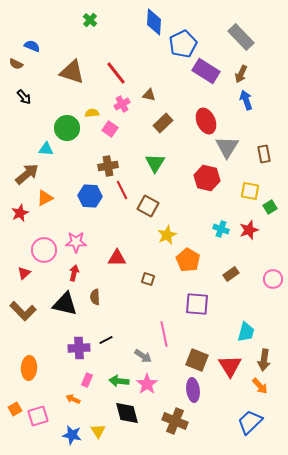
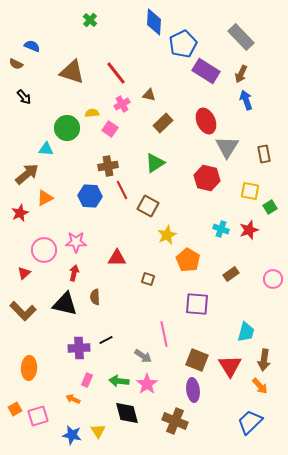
green triangle at (155, 163): rotated 25 degrees clockwise
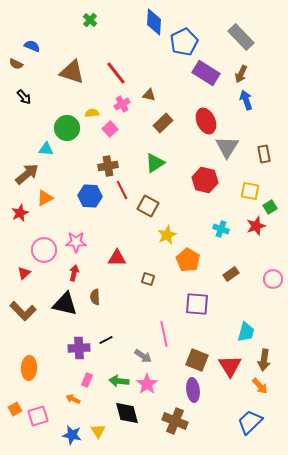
blue pentagon at (183, 44): moved 1 px right, 2 px up
purple rectangle at (206, 71): moved 2 px down
pink square at (110, 129): rotated 14 degrees clockwise
red hexagon at (207, 178): moved 2 px left, 2 px down
red star at (249, 230): moved 7 px right, 4 px up
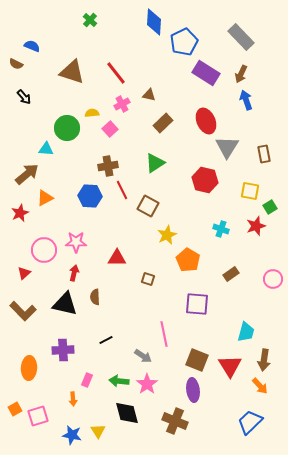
purple cross at (79, 348): moved 16 px left, 2 px down
orange arrow at (73, 399): rotated 120 degrees counterclockwise
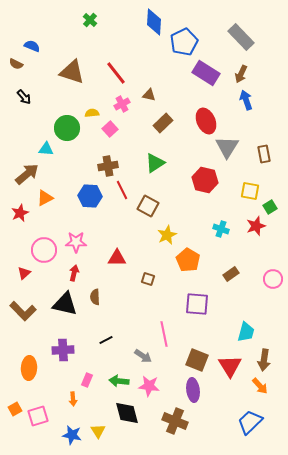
pink star at (147, 384): moved 2 px right, 2 px down; rotated 30 degrees counterclockwise
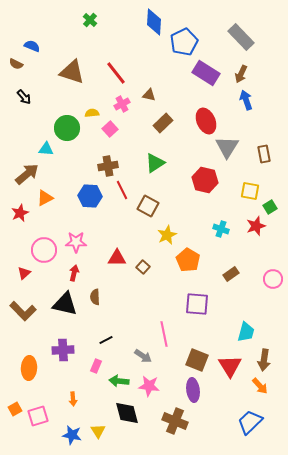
brown square at (148, 279): moved 5 px left, 12 px up; rotated 24 degrees clockwise
pink rectangle at (87, 380): moved 9 px right, 14 px up
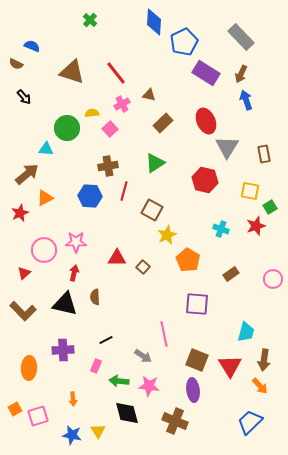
red line at (122, 190): moved 2 px right, 1 px down; rotated 42 degrees clockwise
brown square at (148, 206): moved 4 px right, 4 px down
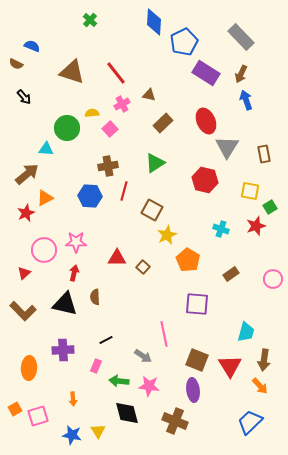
red star at (20, 213): moved 6 px right
